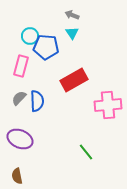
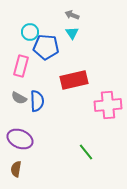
cyan circle: moved 4 px up
red rectangle: rotated 16 degrees clockwise
gray semicircle: rotated 105 degrees counterclockwise
brown semicircle: moved 1 px left, 7 px up; rotated 21 degrees clockwise
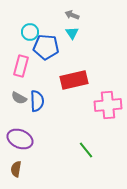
green line: moved 2 px up
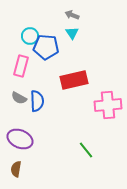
cyan circle: moved 4 px down
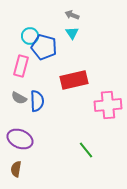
blue pentagon: moved 2 px left; rotated 10 degrees clockwise
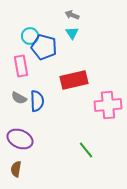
pink rectangle: rotated 25 degrees counterclockwise
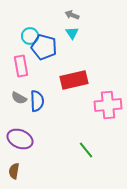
brown semicircle: moved 2 px left, 2 px down
